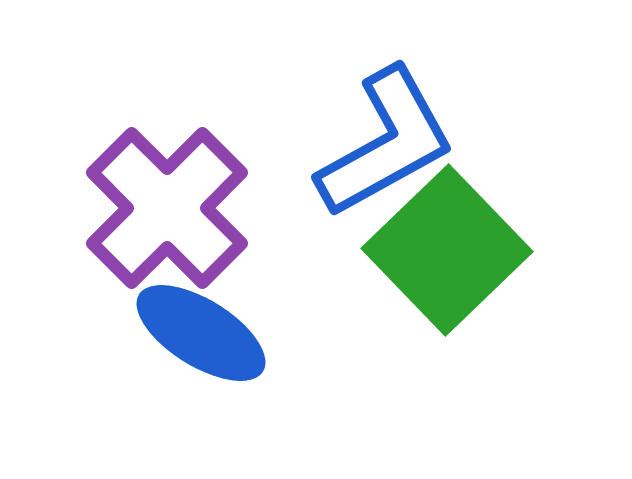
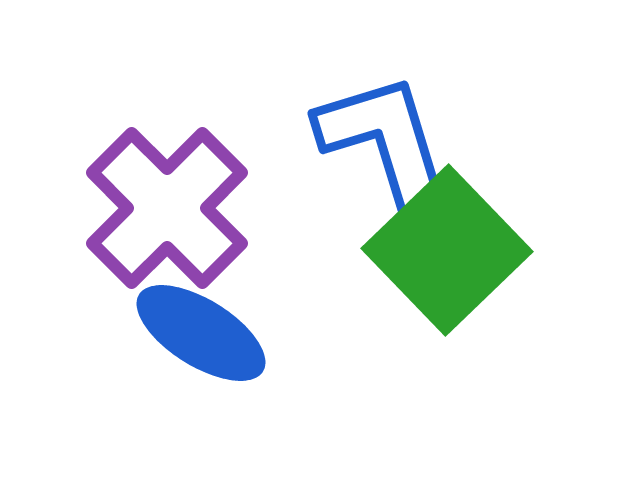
blue L-shape: rotated 78 degrees counterclockwise
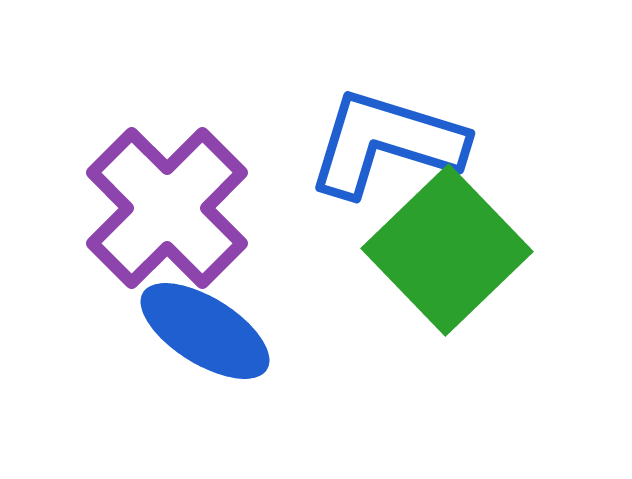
blue L-shape: rotated 56 degrees counterclockwise
blue ellipse: moved 4 px right, 2 px up
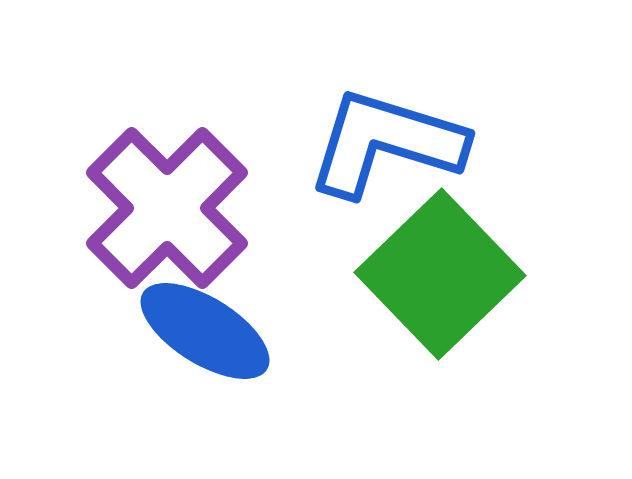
green square: moved 7 px left, 24 px down
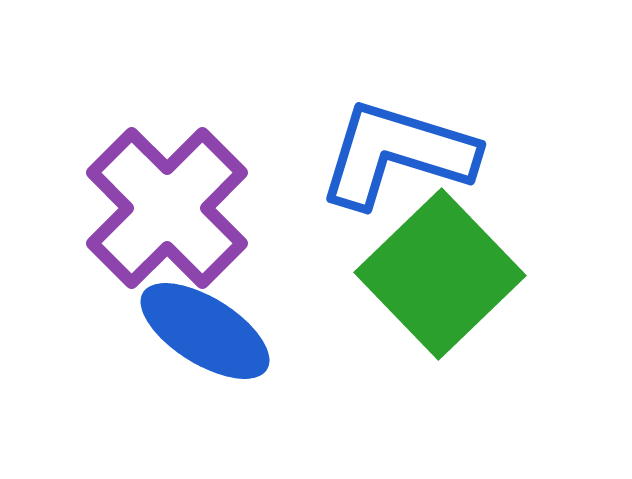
blue L-shape: moved 11 px right, 11 px down
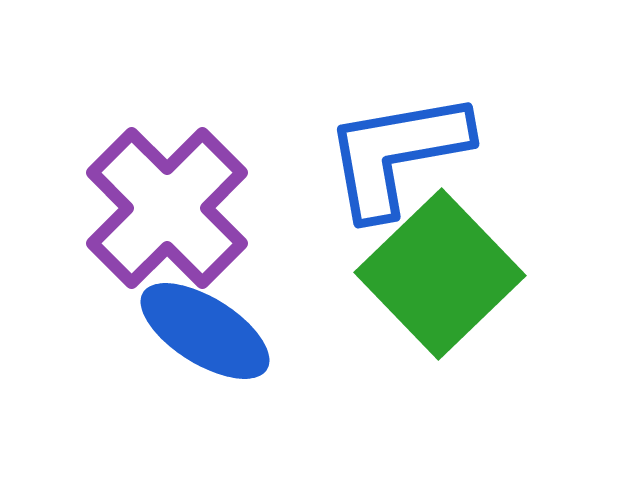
blue L-shape: rotated 27 degrees counterclockwise
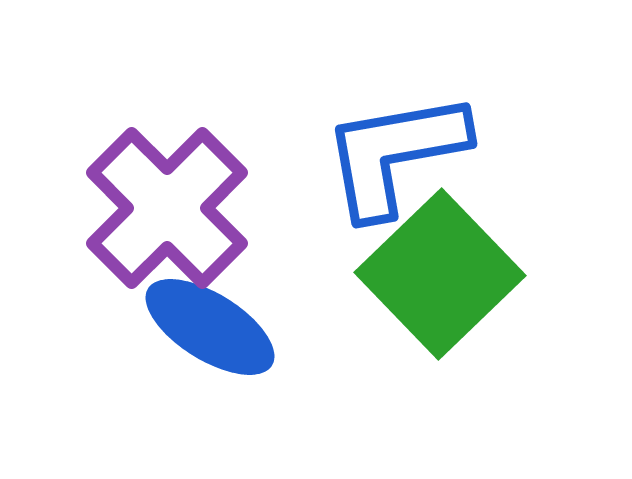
blue L-shape: moved 2 px left
blue ellipse: moved 5 px right, 4 px up
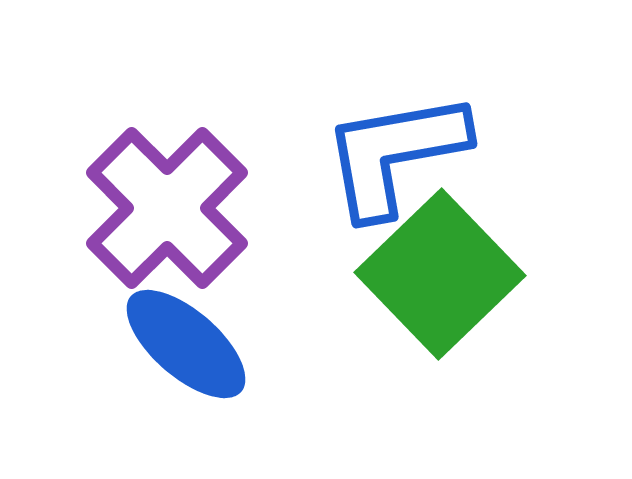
blue ellipse: moved 24 px left, 17 px down; rotated 9 degrees clockwise
